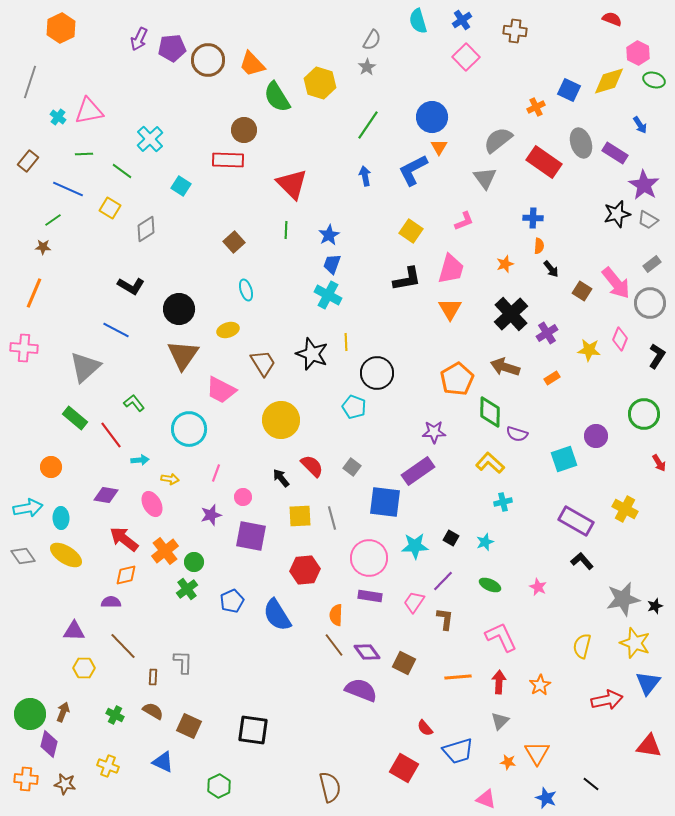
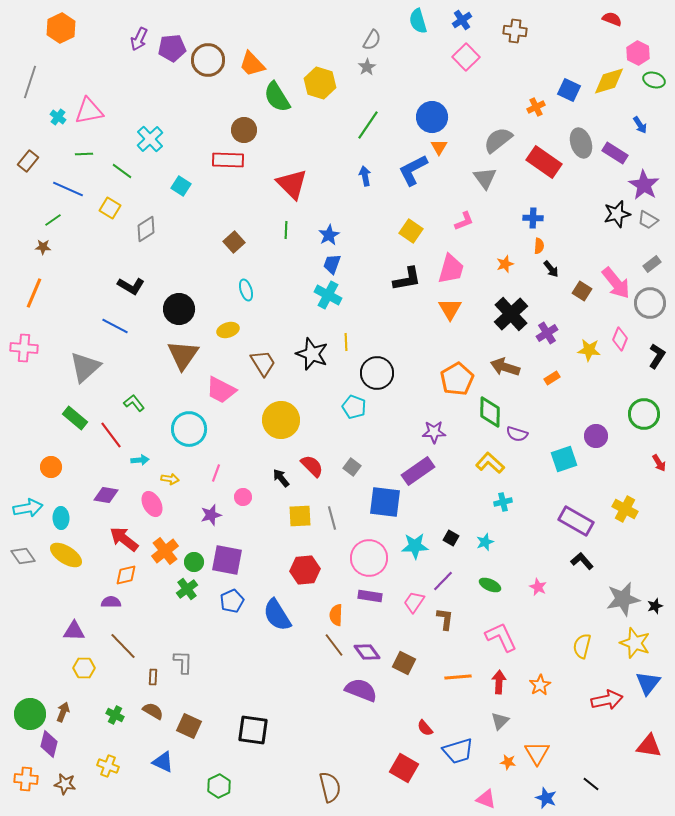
blue line at (116, 330): moved 1 px left, 4 px up
purple square at (251, 536): moved 24 px left, 24 px down
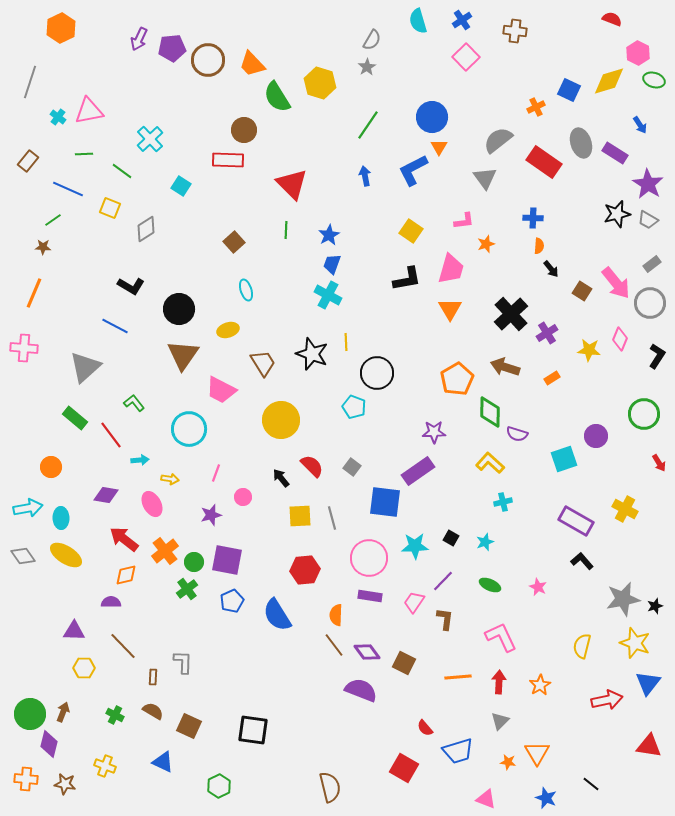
purple star at (644, 185): moved 4 px right, 1 px up
yellow square at (110, 208): rotated 10 degrees counterclockwise
pink L-shape at (464, 221): rotated 15 degrees clockwise
orange star at (505, 264): moved 19 px left, 20 px up
yellow cross at (108, 766): moved 3 px left
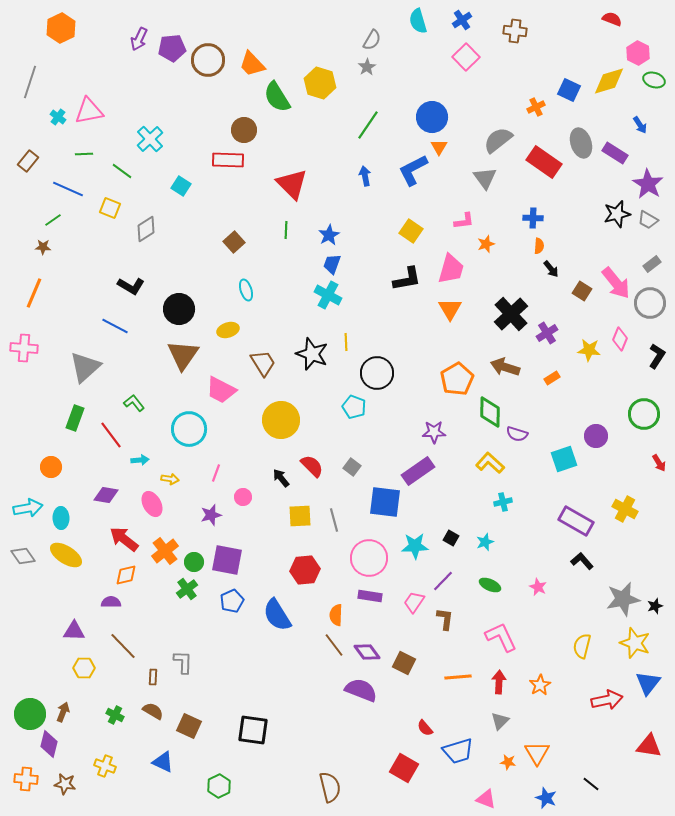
green rectangle at (75, 418): rotated 70 degrees clockwise
gray line at (332, 518): moved 2 px right, 2 px down
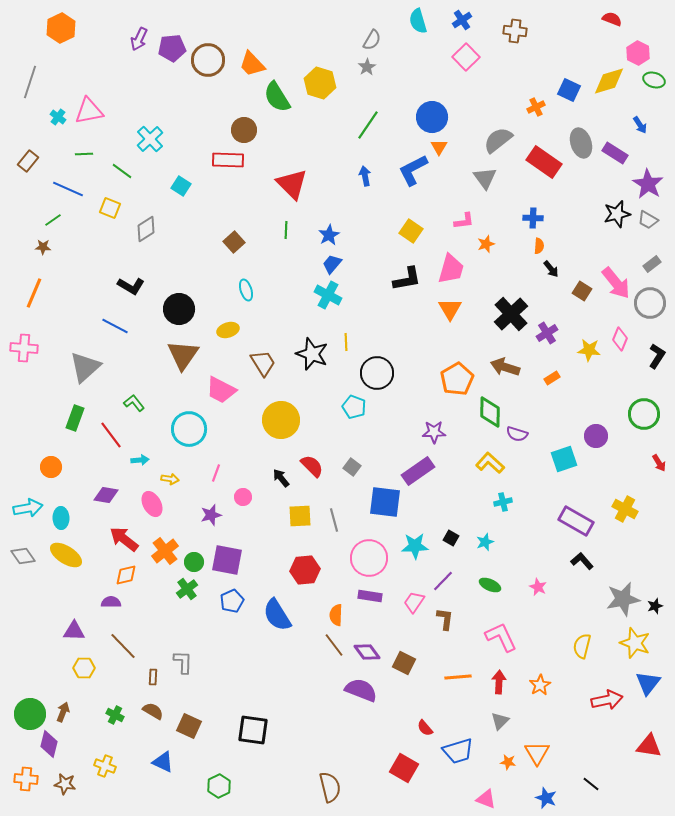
blue trapezoid at (332, 264): rotated 20 degrees clockwise
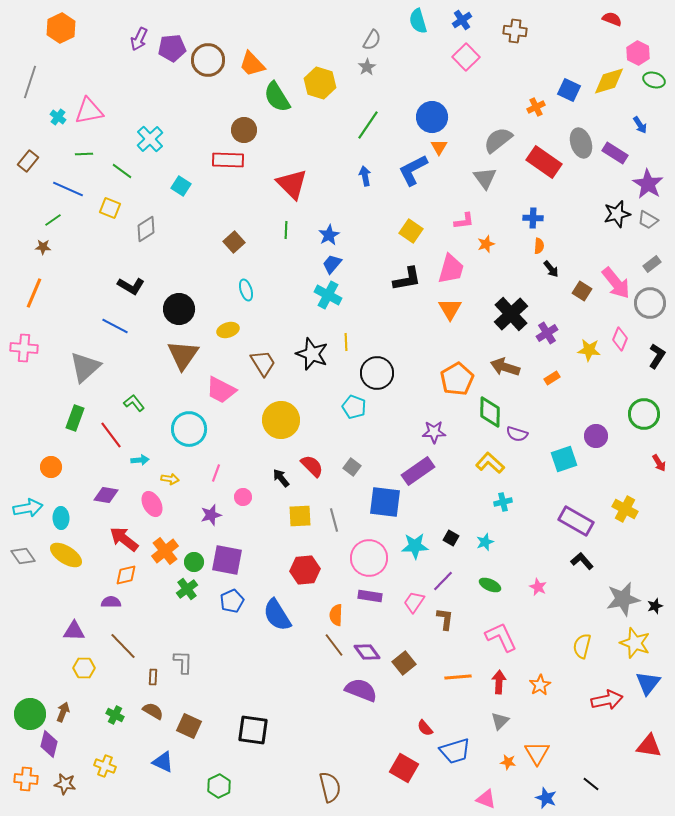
brown square at (404, 663): rotated 25 degrees clockwise
blue trapezoid at (458, 751): moved 3 px left
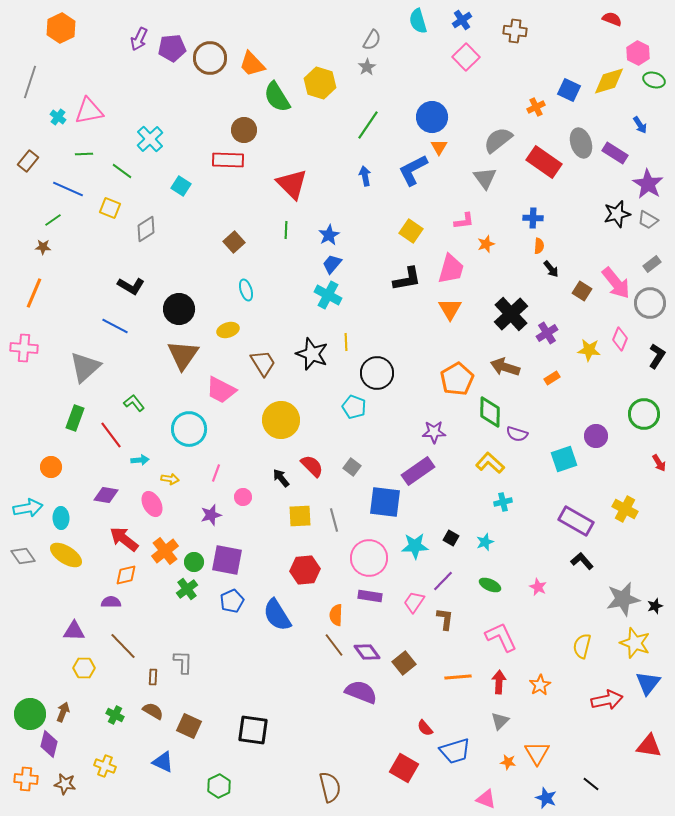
brown circle at (208, 60): moved 2 px right, 2 px up
purple semicircle at (361, 690): moved 2 px down
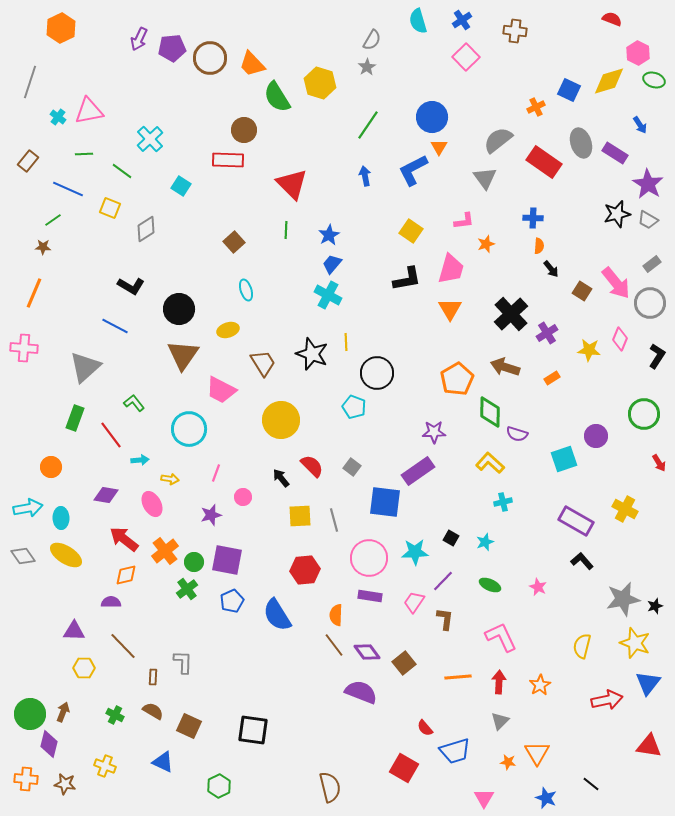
cyan star at (415, 546): moved 6 px down
pink triangle at (486, 799): moved 2 px left, 1 px up; rotated 40 degrees clockwise
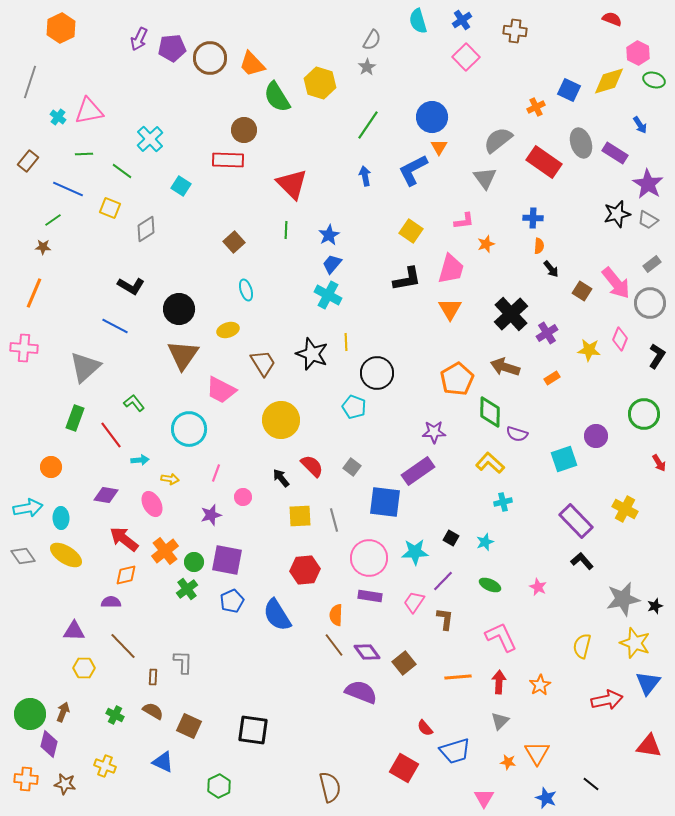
purple rectangle at (576, 521): rotated 16 degrees clockwise
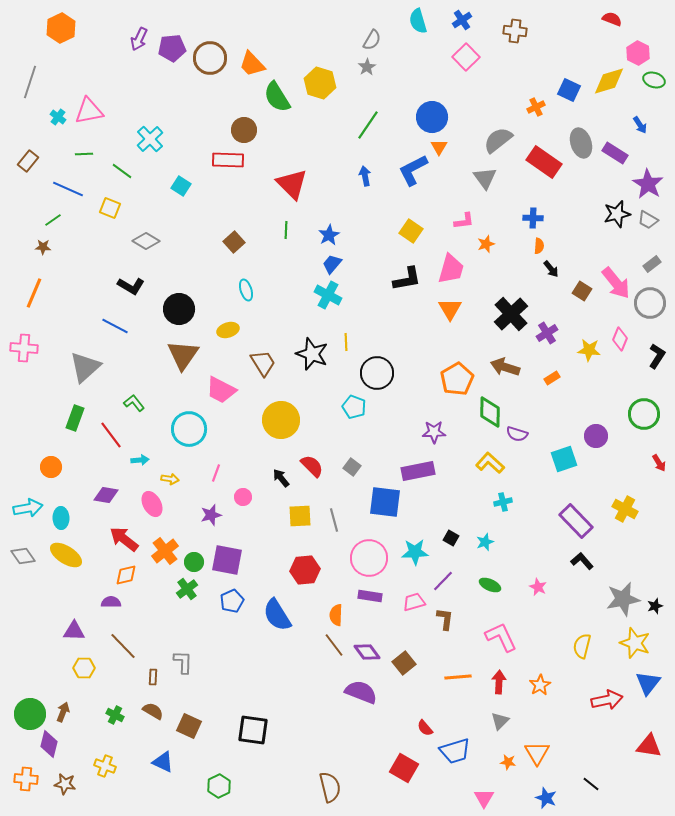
gray diamond at (146, 229): moved 12 px down; rotated 64 degrees clockwise
purple rectangle at (418, 471): rotated 24 degrees clockwise
pink trapezoid at (414, 602): rotated 40 degrees clockwise
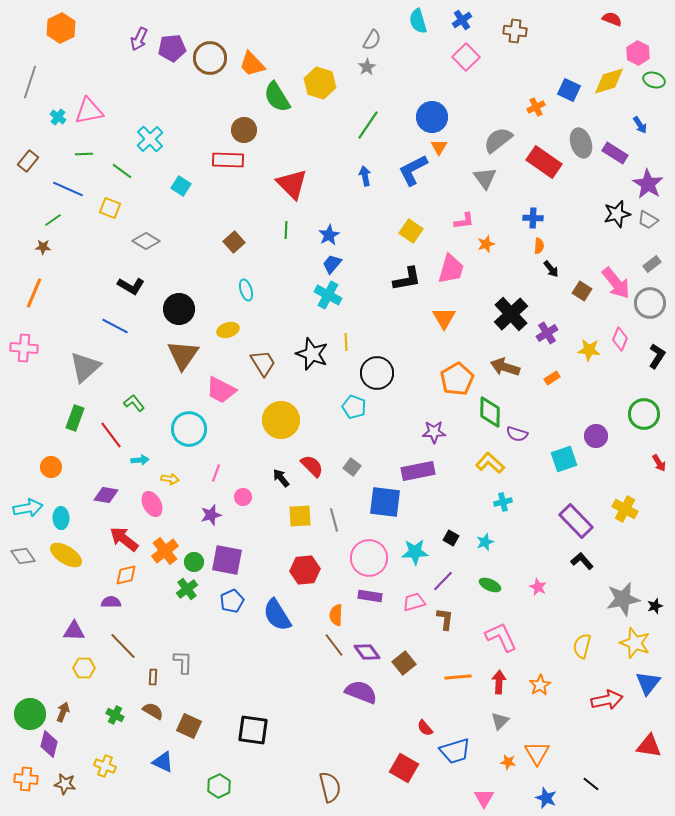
orange triangle at (450, 309): moved 6 px left, 9 px down
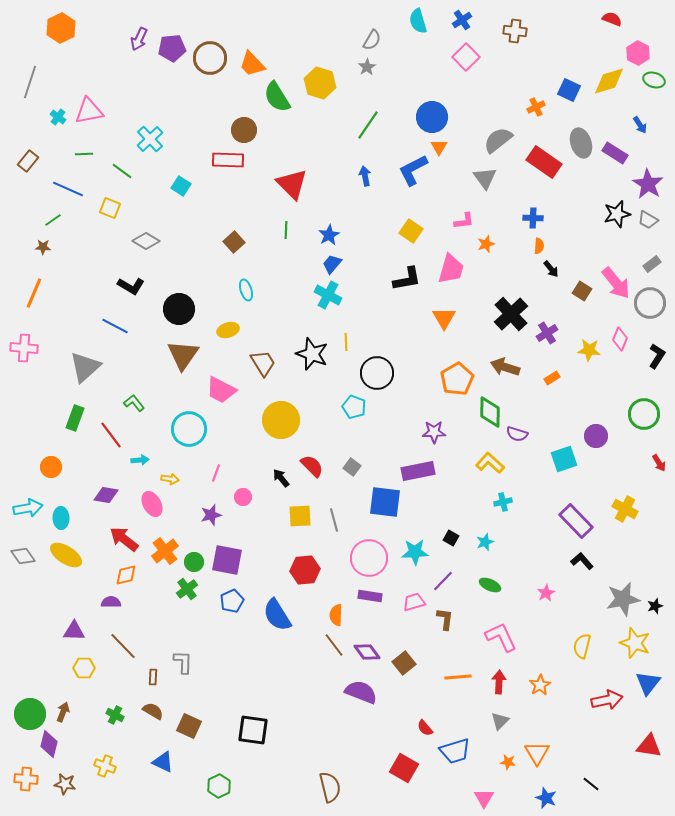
pink star at (538, 587): moved 8 px right, 6 px down; rotated 18 degrees clockwise
